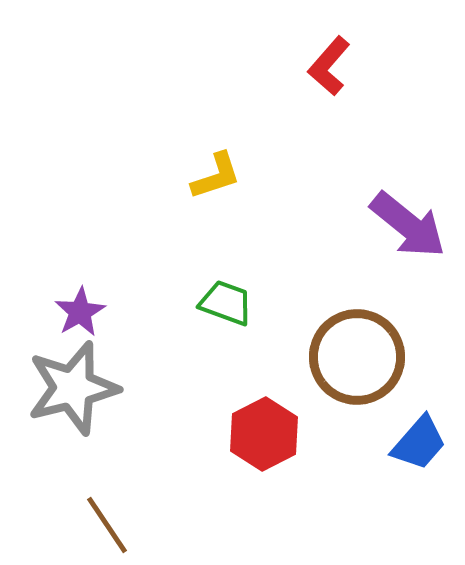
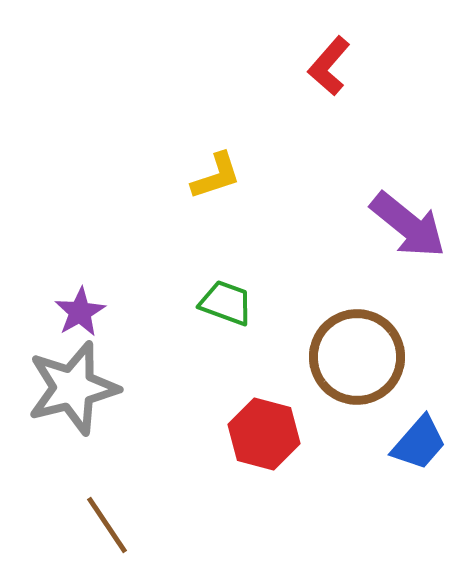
red hexagon: rotated 18 degrees counterclockwise
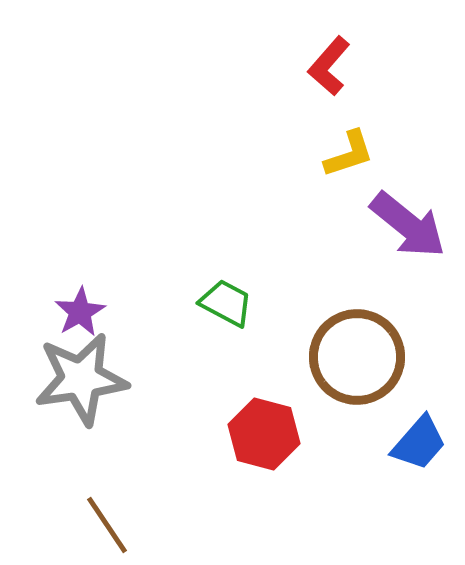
yellow L-shape: moved 133 px right, 22 px up
green trapezoid: rotated 8 degrees clockwise
gray star: moved 8 px right, 9 px up; rotated 6 degrees clockwise
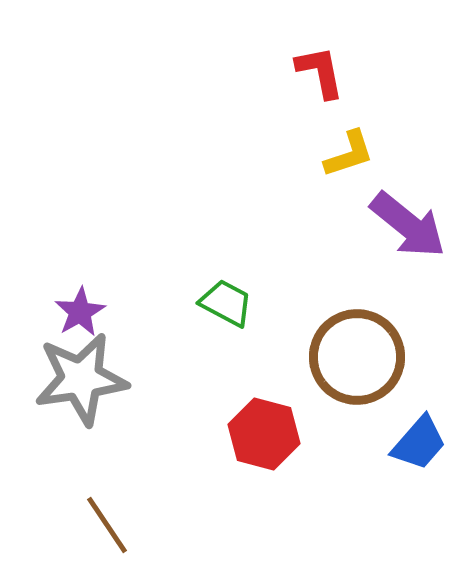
red L-shape: moved 9 px left, 6 px down; rotated 128 degrees clockwise
